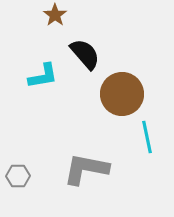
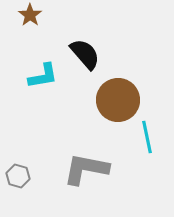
brown star: moved 25 px left
brown circle: moved 4 px left, 6 px down
gray hexagon: rotated 15 degrees clockwise
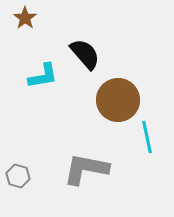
brown star: moved 5 px left, 3 px down
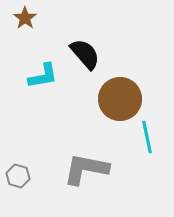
brown circle: moved 2 px right, 1 px up
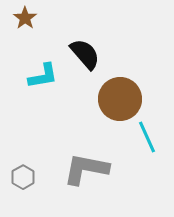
cyan line: rotated 12 degrees counterclockwise
gray hexagon: moved 5 px right, 1 px down; rotated 15 degrees clockwise
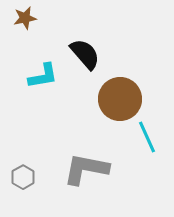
brown star: rotated 25 degrees clockwise
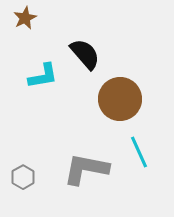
brown star: rotated 15 degrees counterclockwise
cyan line: moved 8 px left, 15 px down
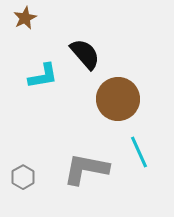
brown circle: moved 2 px left
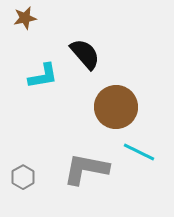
brown star: rotated 15 degrees clockwise
brown circle: moved 2 px left, 8 px down
cyan line: rotated 40 degrees counterclockwise
